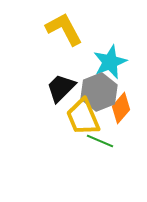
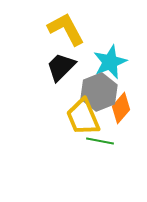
yellow L-shape: moved 2 px right
black trapezoid: moved 21 px up
green line: rotated 12 degrees counterclockwise
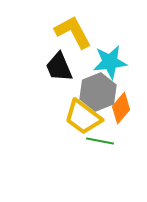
yellow L-shape: moved 7 px right, 3 px down
cyan star: rotated 16 degrees clockwise
black trapezoid: moved 2 px left; rotated 68 degrees counterclockwise
gray hexagon: moved 1 px left
yellow trapezoid: rotated 30 degrees counterclockwise
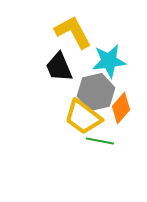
cyan star: moved 1 px left, 1 px up
gray hexagon: moved 2 px left; rotated 9 degrees clockwise
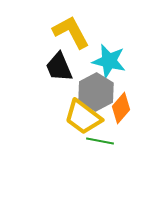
yellow L-shape: moved 2 px left
cyan star: rotated 20 degrees clockwise
gray hexagon: rotated 15 degrees counterclockwise
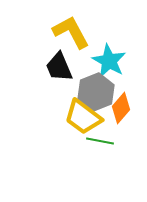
cyan star: rotated 16 degrees clockwise
gray hexagon: rotated 6 degrees clockwise
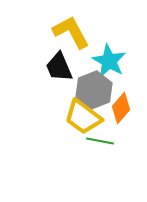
gray hexagon: moved 2 px left, 2 px up
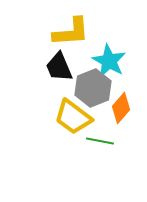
yellow L-shape: rotated 114 degrees clockwise
gray hexagon: moved 1 px left, 2 px up
yellow trapezoid: moved 10 px left
